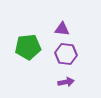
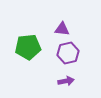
purple hexagon: moved 2 px right, 1 px up; rotated 20 degrees counterclockwise
purple arrow: moved 1 px up
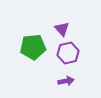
purple triangle: rotated 42 degrees clockwise
green pentagon: moved 5 px right
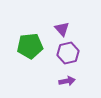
green pentagon: moved 3 px left, 1 px up
purple arrow: moved 1 px right
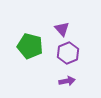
green pentagon: rotated 20 degrees clockwise
purple hexagon: rotated 10 degrees counterclockwise
